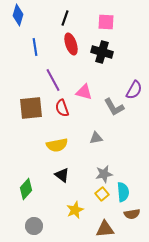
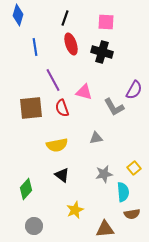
yellow square: moved 32 px right, 26 px up
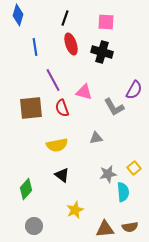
gray star: moved 4 px right
brown semicircle: moved 2 px left, 13 px down
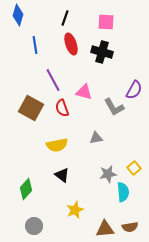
blue line: moved 2 px up
brown square: rotated 35 degrees clockwise
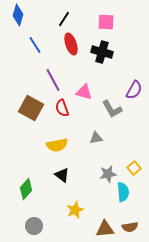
black line: moved 1 px left, 1 px down; rotated 14 degrees clockwise
blue line: rotated 24 degrees counterclockwise
gray L-shape: moved 2 px left, 2 px down
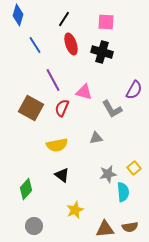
red semicircle: rotated 42 degrees clockwise
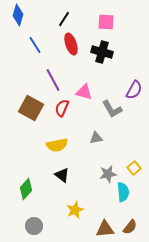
brown semicircle: rotated 42 degrees counterclockwise
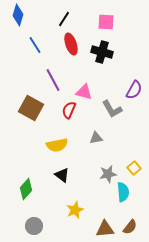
red semicircle: moved 7 px right, 2 px down
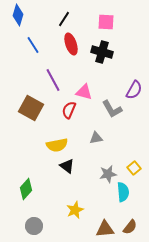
blue line: moved 2 px left
black triangle: moved 5 px right, 9 px up
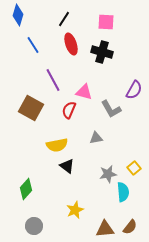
gray L-shape: moved 1 px left
